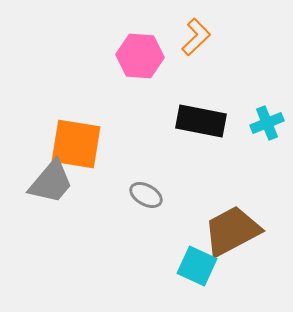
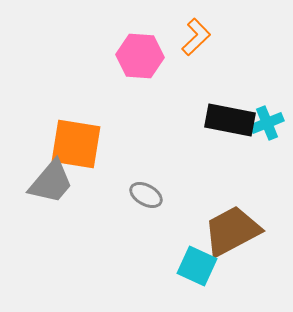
black rectangle: moved 29 px right, 1 px up
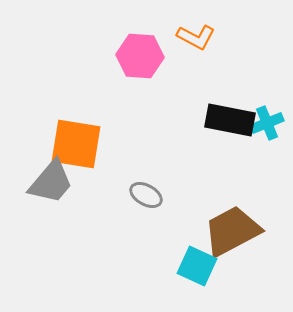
orange L-shape: rotated 72 degrees clockwise
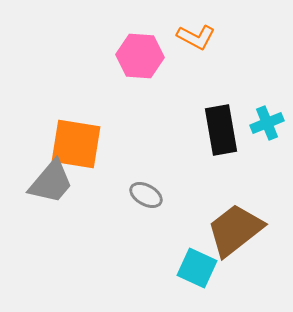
black rectangle: moved 9 px left, 10 px down; rotated 69 degrees clockwise
brown trapezoid: moved 3 px right, 1 px up; rotated 10 degrees counterclockwise
cyan square: moved 2 px down
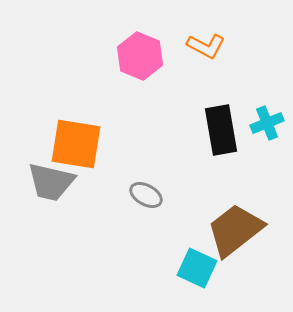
orange L-shape: moved 10 px right, 9 px down
pink hexagon: rotated 18 degrees clockwise
gray trapezoid: rotated 63 degrees clockwise
